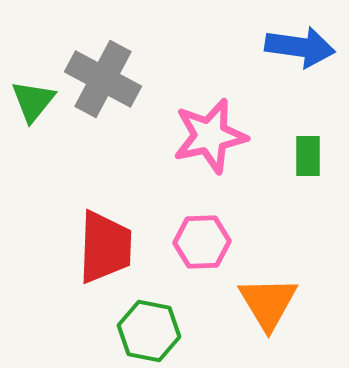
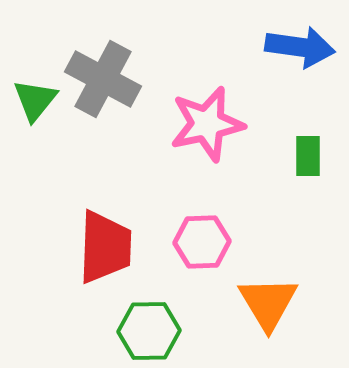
green triangle: moved 2 px right, 1 px up
pink star: moved 3 px left, 12 px up
green hexagon: rotated 12 degrees counterclockwise
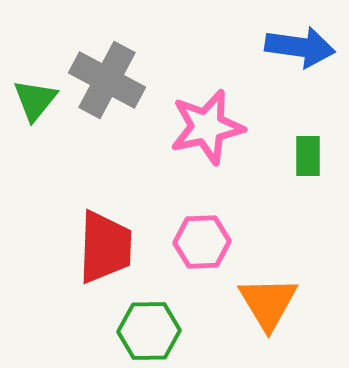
gray cross: moved 4 px right, 1 px down
pink star: moved 3 px down
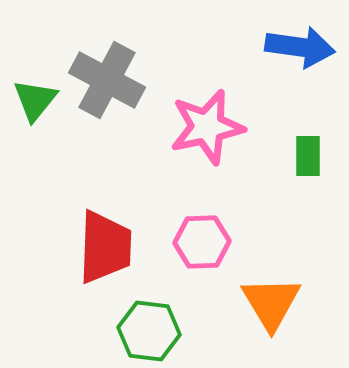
orange triangle: moved 3 px right
green hexagon: rotated 8 degrees clockwise
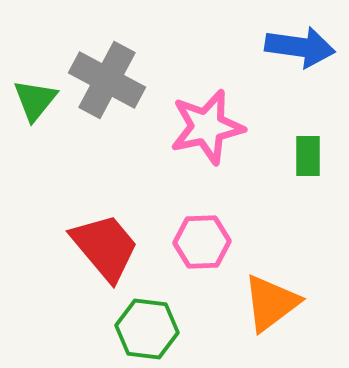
red trapezoid: rotated 42 degrees counterclockwise
orange triangle: rotated 24 degrees clockwise
green hexagon: moved 2 px left, 2 px up
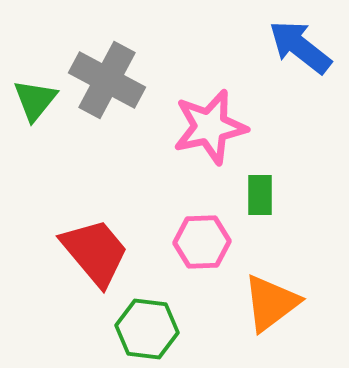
blue arrow: rotated 150 degrees counterclockwise
pink star: moved 3 px right
green rectangle: moved 48 px left, 39 px down
red trapezoid: moved 10 px left, 5 px down
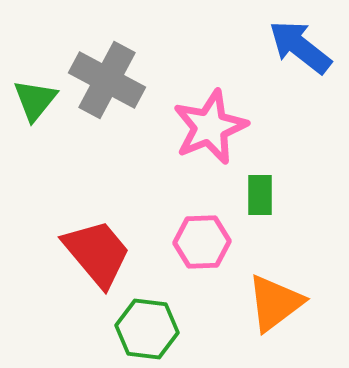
pink star: rotated 10 degrees counterclockwise
red trapezoid: moved 2 px right, 1 px down
orange triangle: moved 4 px right
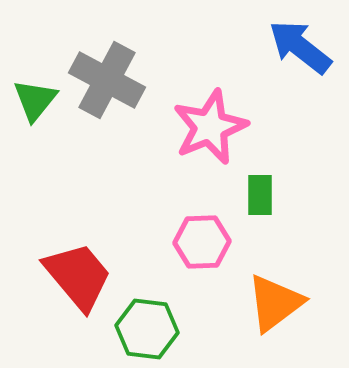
red trapezoid: moved 19 px left, 23 px down
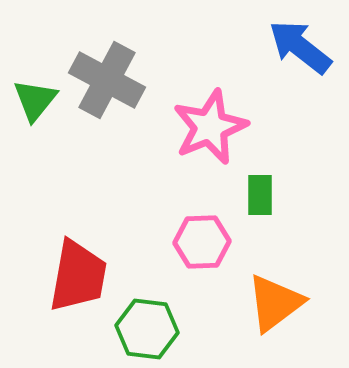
red trapezoid: rotated 50 degrees clockwise
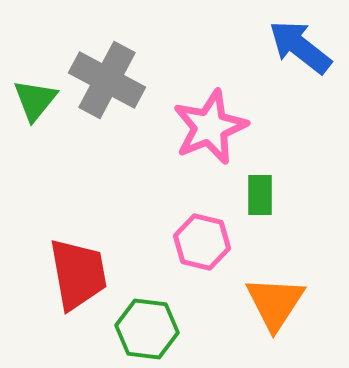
pink hexagon: rotated 16 degrees clockwise
red trapezoid: moved 2 px up; rotated 20 degrees counterclockwise
orange triangle: rotated 20 degrees counterclockwise
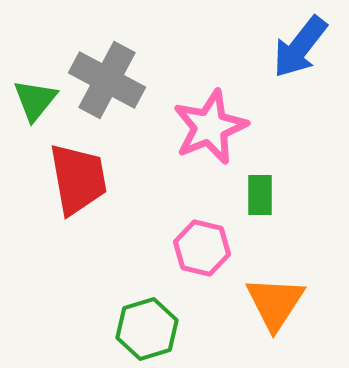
blue arrow: rotated 90 degrees counterclockwise
pink hexagon: moved 6 px down
red trapezoid: moved 95 px up
green hexagon: rotated 24 degrees counterclockwise
